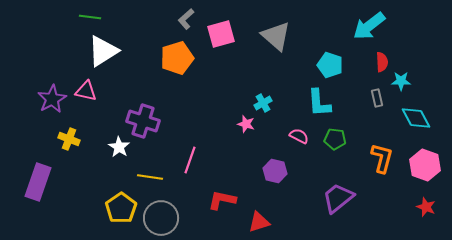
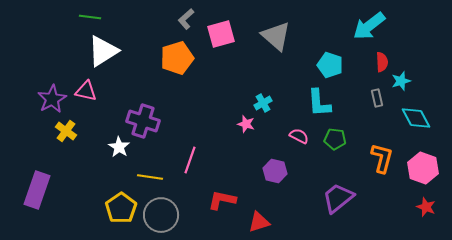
cyan star: rotated 18 degrees counterclockwise
yellow cross: moved 3 px left, 8 px up; rotated 15 degrees clockwise
pink hexagon: moved 2 px left, 3 px down
purple rectangle: moved 1 px left, 8 px down
gray circle: moved 3 px up
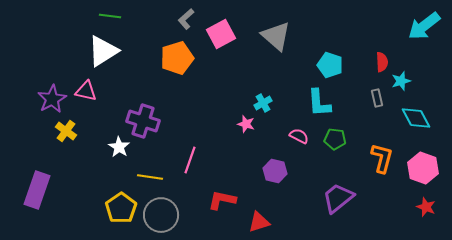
green line: moved 20 px right, 1 px up
cyan arrow: moved 55 px right
pink square: rotated 12 degrees counterclockwise
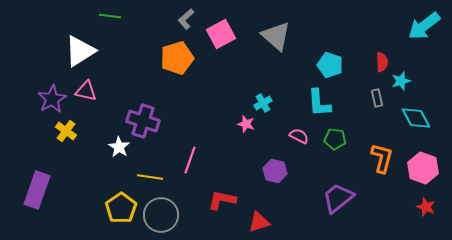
white triangle: moved 23 px left
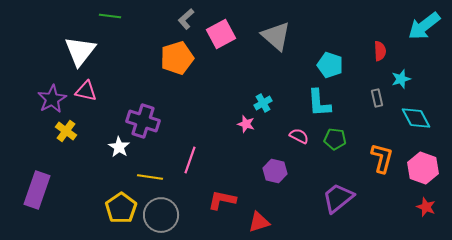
white triangle: rotated 20 degrees counterclockwise
red semicircle: moved 2 px left, 11 px up
cyan star: moved 2 px up
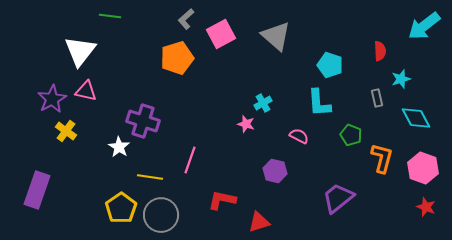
green pentagon: moved 16 px right, 4 px up; rotated 15 degrees clockwise
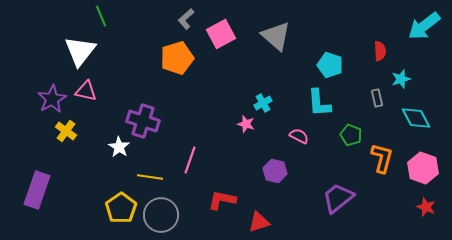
green line: moved 9 px left; rotated 60 degrees clockwise
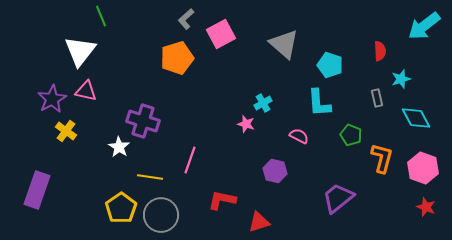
gray triangle: moved 8 px right, 8 px down
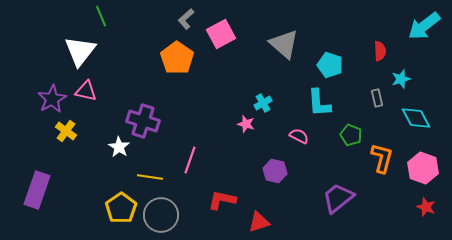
orange pentagon: rotated 20 degrees counterclockwise
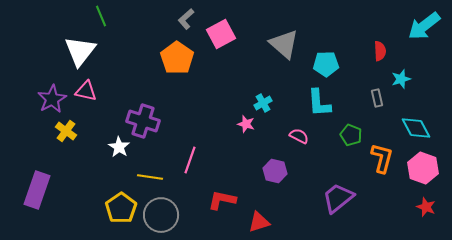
cyan pentagon: moved 4 px left, 1 px up; rotated 20 degrees counterclockwise
cyan diamond: moved 10 px down
